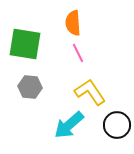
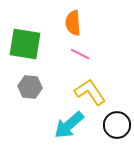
pink line: moved 2 px right, 1 px down; rotated 36 degrees counterclockwise
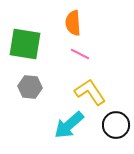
black circle: moved 1 px left
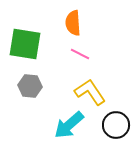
gray hexagon: moved 1 px up
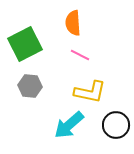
green square: rotated 36 degrees counterclockwise
pink line: moved 1 px down
yellow L-shape: rotated 136 degrees clockwise
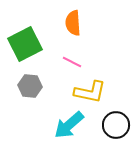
pink line: moved 8 px left, 7 px down
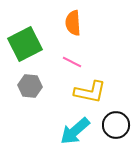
cyan arrow: moved 6 px right, 6 px down
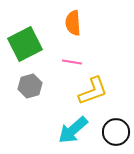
pink line: rotated 18 degrees counterclockwise
gray hexagon: rotated 20 degrees counterclockwise
yellow L-shape: moved 3 px right, 1 px up; rotated 32 degrees counterclockwise
black circle: moved 7 px down
cyan arrow: moved 2 px left, 1 px up
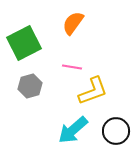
orange semicircle: rotated 40 degrees clockwise
green square: moved 1 px left, 1 px up
pink line: moved 5 px down
black circle: moved 1 px up
